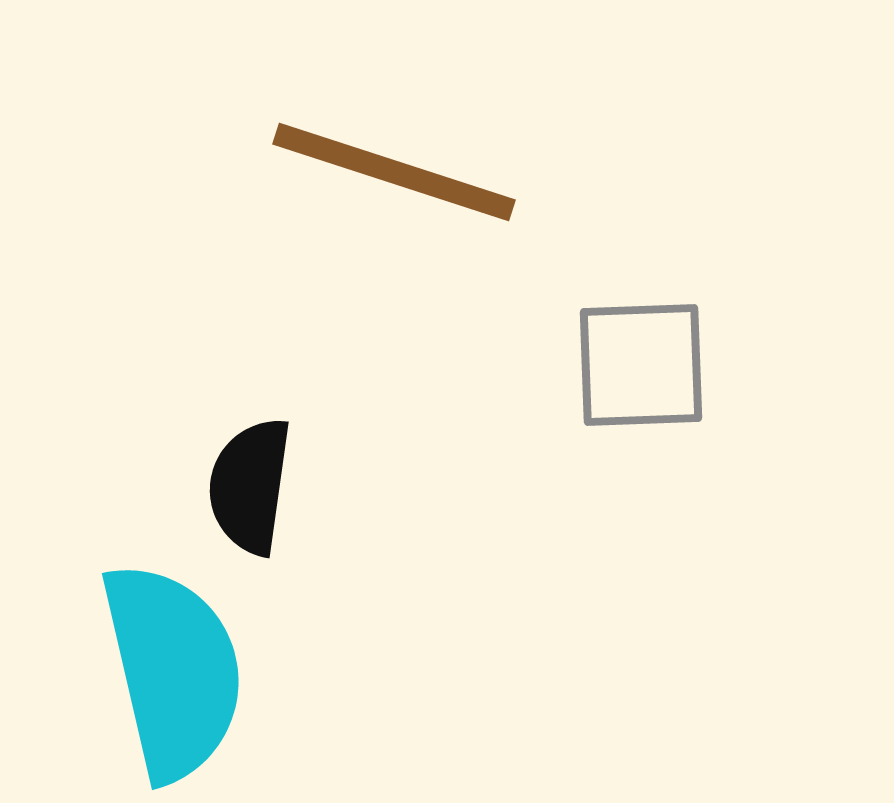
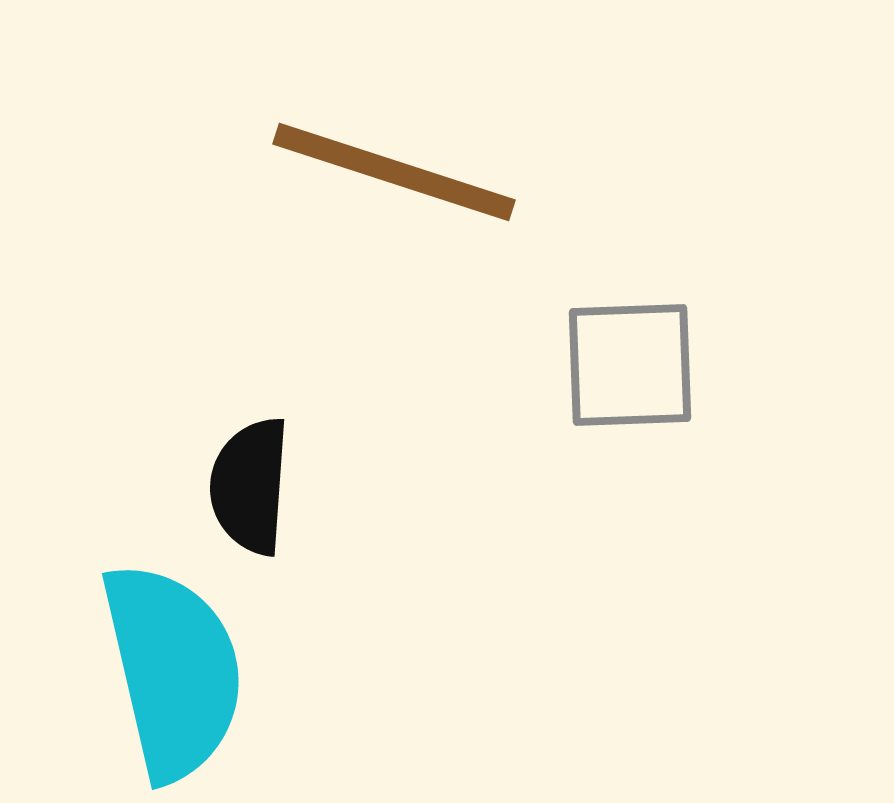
gray square: moved 11 px left
black semicircle: rotated 4 degrees counterclockwise
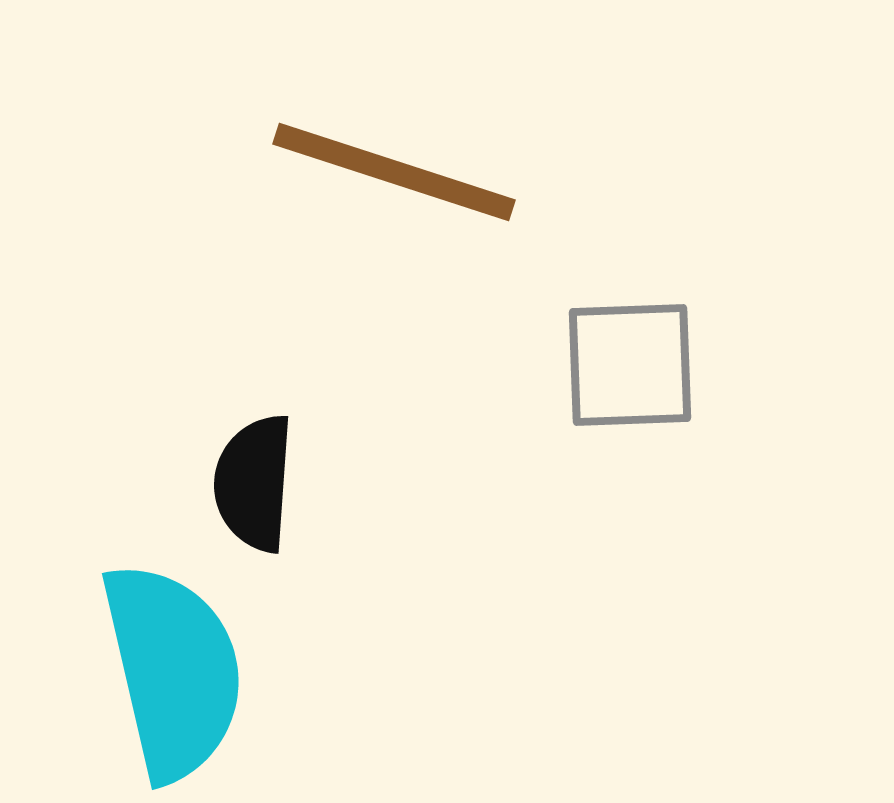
black semicircle: moved 4 px right, 3 px up
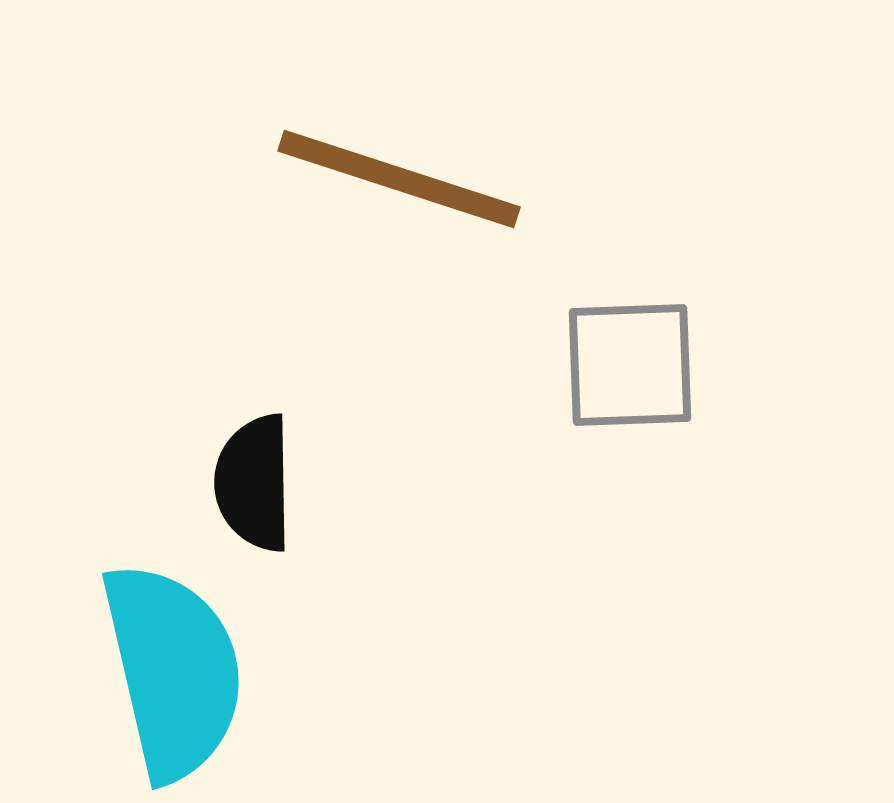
brown line: moved 5 px right, 7 px down
black semicircle: rotated 5 degrees counterclockwise
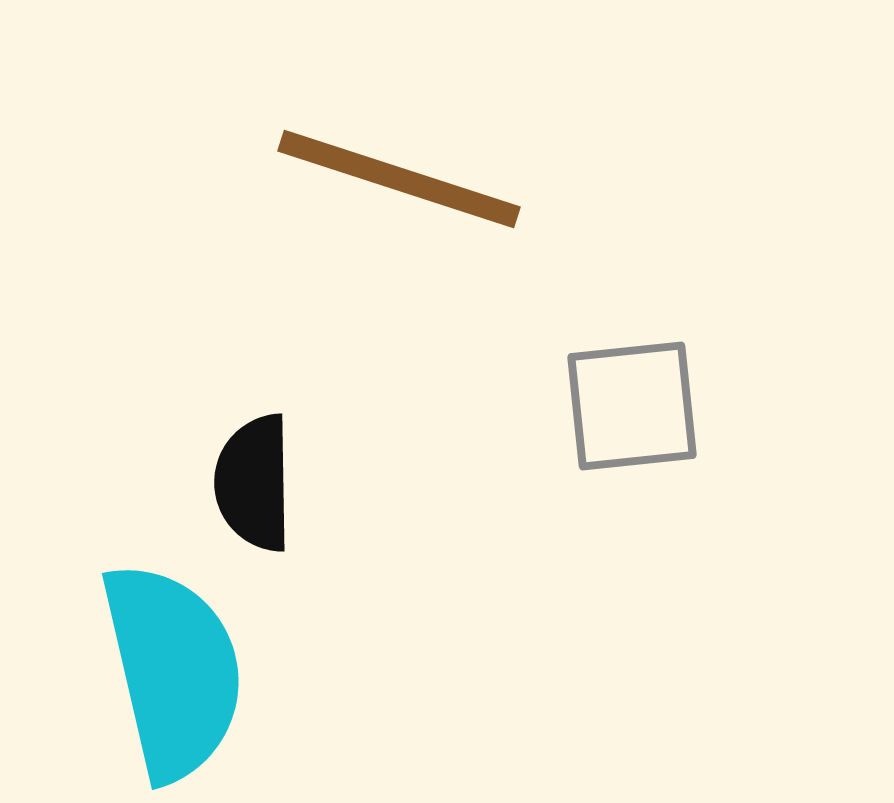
gray square: moved 2 px right, 41 px down; rotated 4 degrees counterclockwise
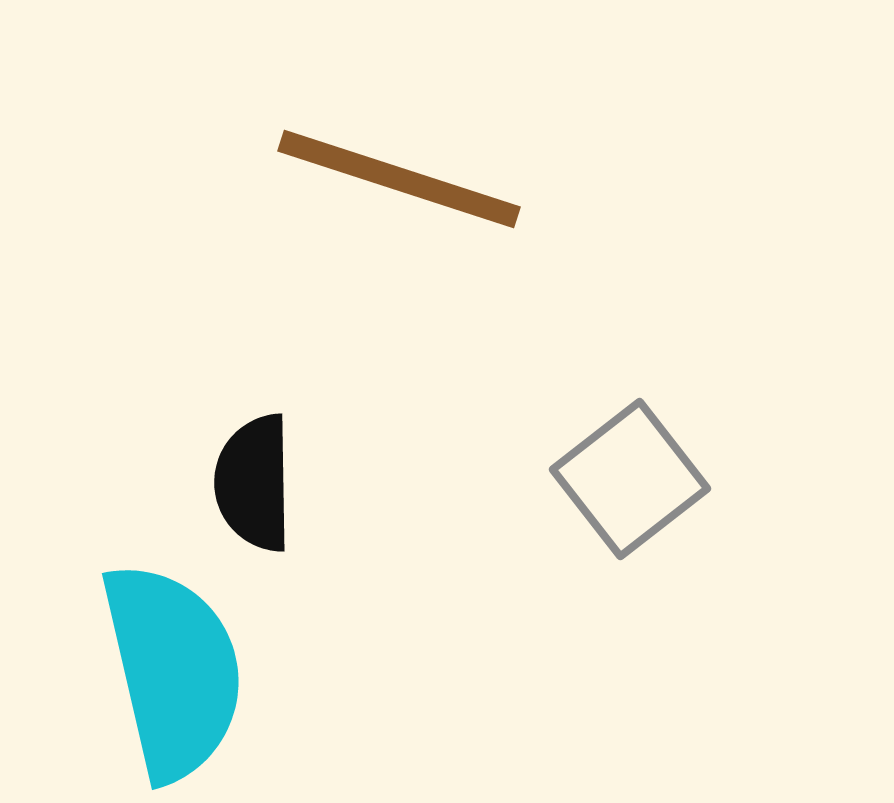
gray square: moved 2 px left, 73 px down; rotated 32 degrees counterclockwise
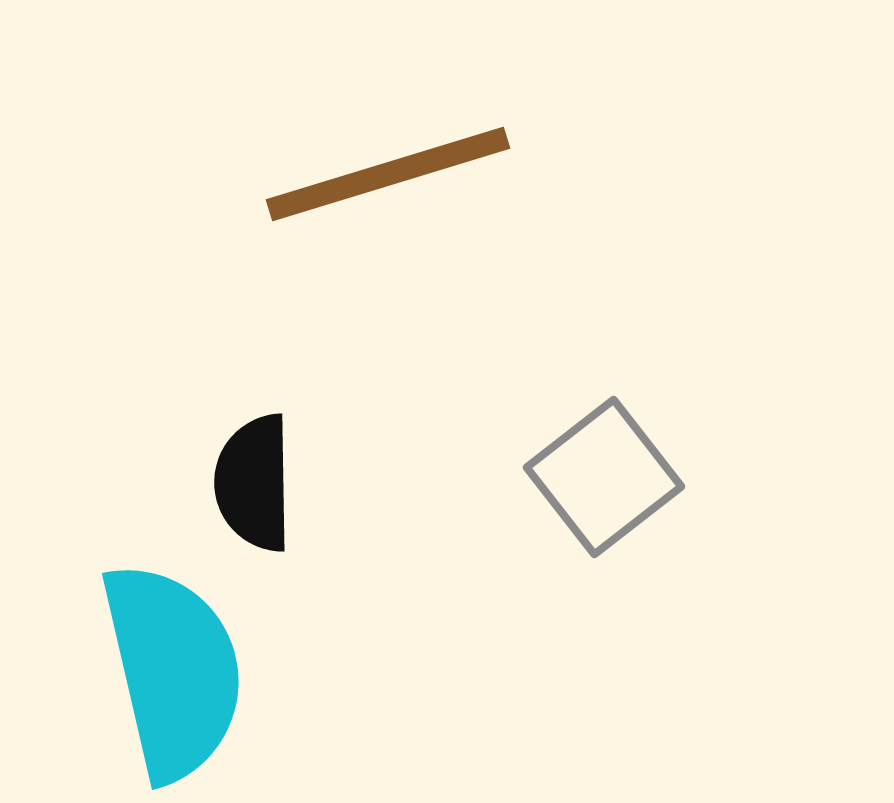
brown line: moved 11 px left, 5 px up; rotated 35 degrees counterclockwise
gray square: moved 26 px left, 2 px up
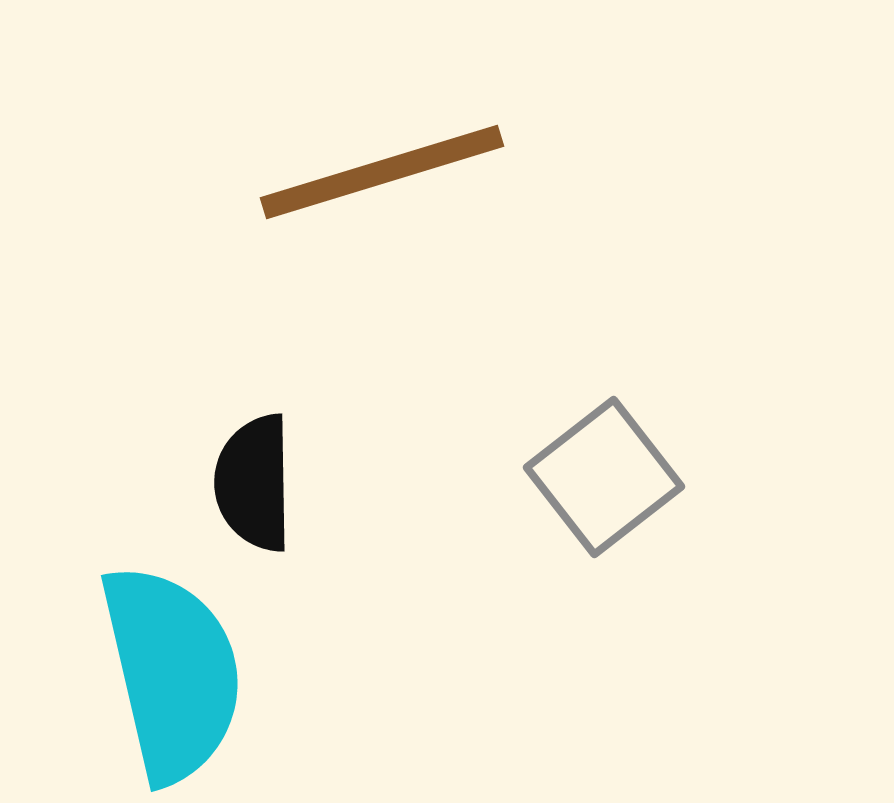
brown line: moved 6 px left, 2 px up
cyan semicircle: moved 1 px left, 2 px down
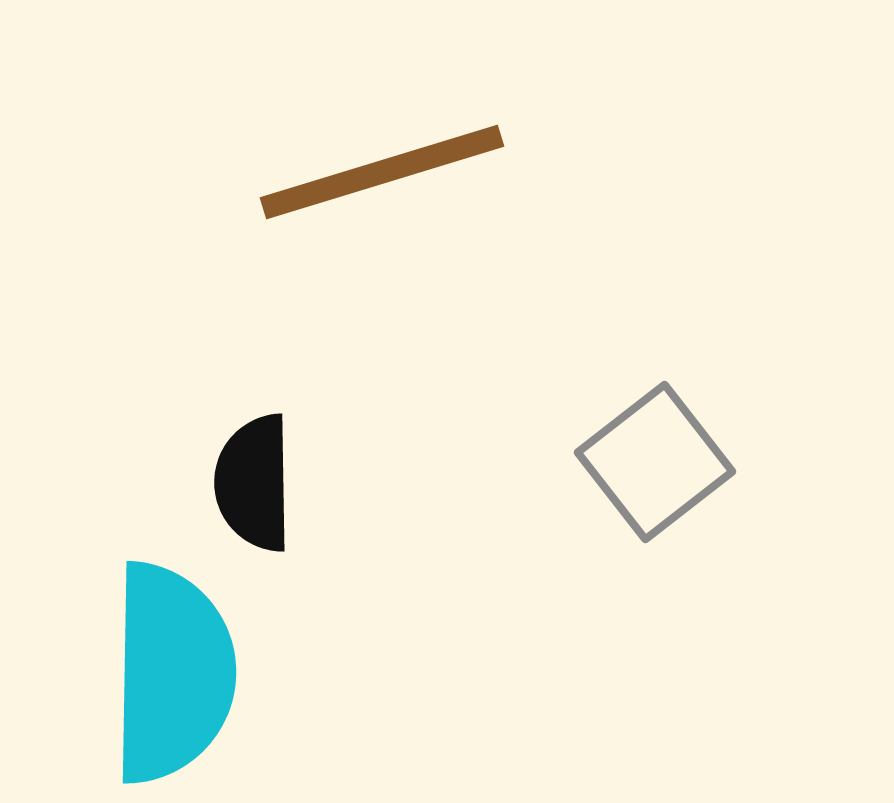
gray square: moved 51 px right, 15 px up
cyan semicircle: rotated 14 degrees clockwise
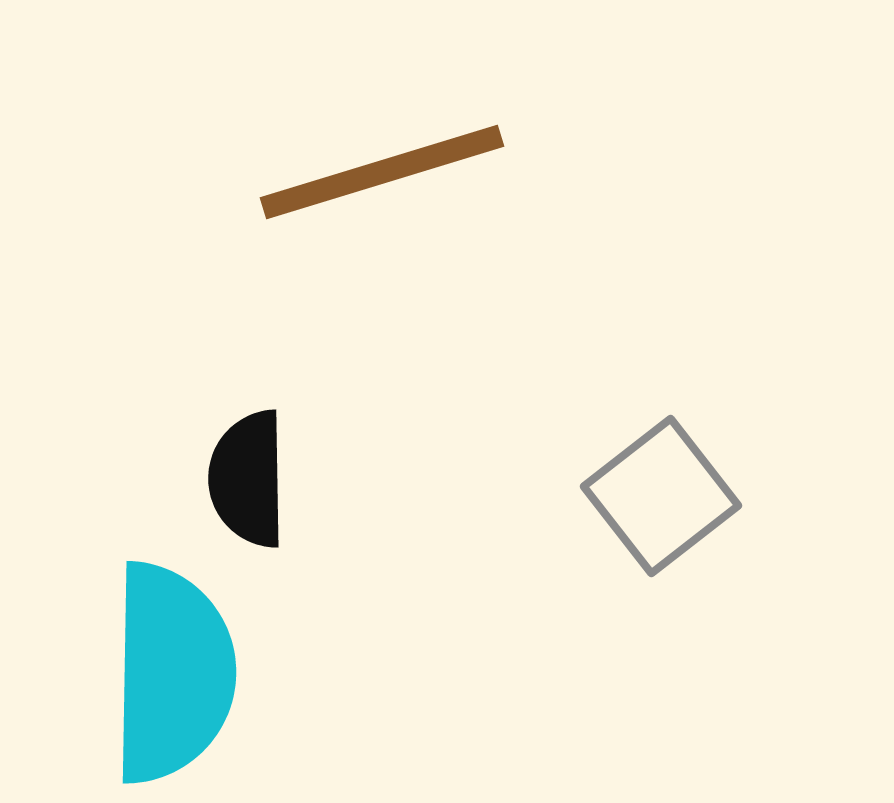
gray square: moved 6 px right, 34 px down
black semicircle: moved 6 px left, 4 px up
